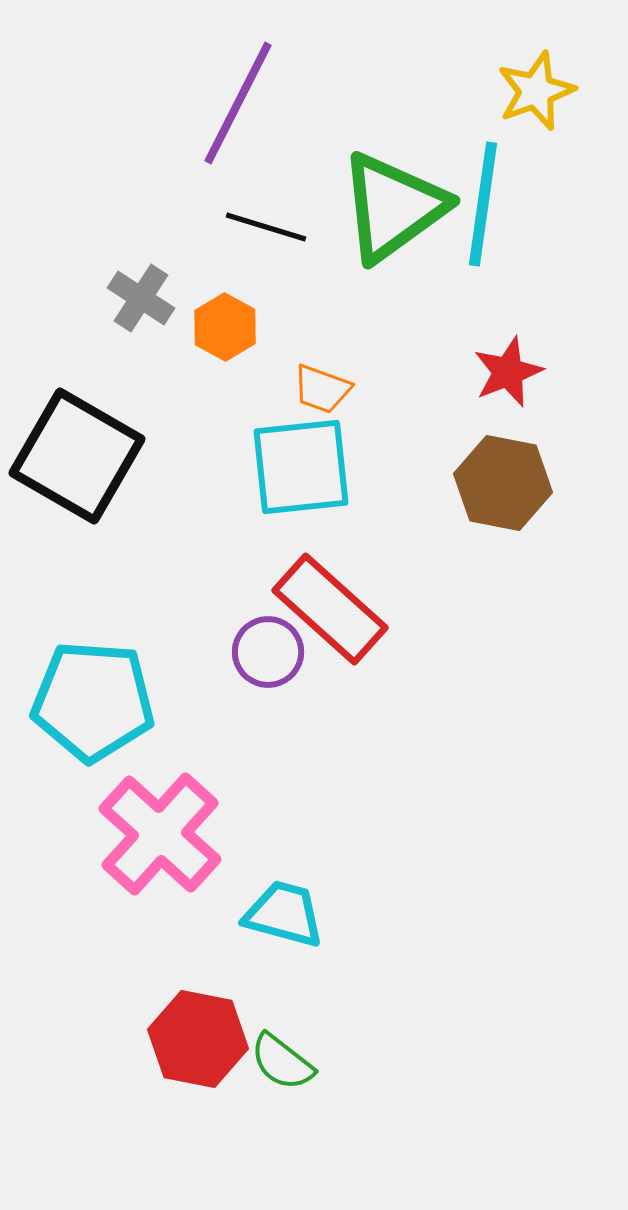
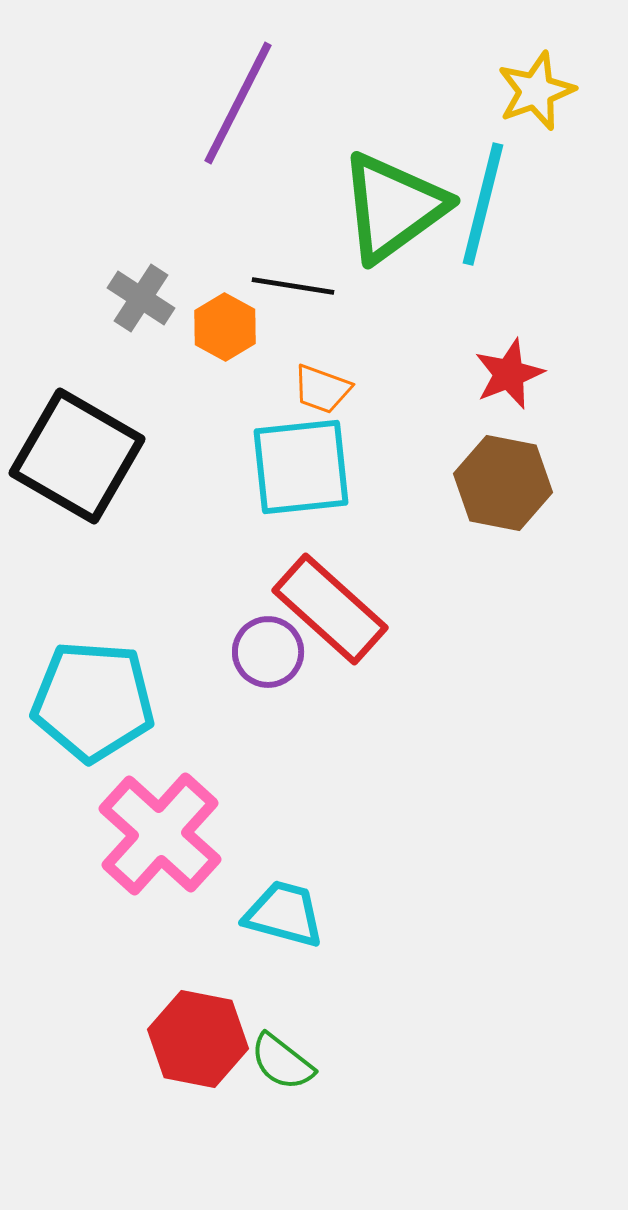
cyan line: rotated 6 degrees clockwise
black line: moved 27 px right, 59 px down; rotated 8 degrees counterclockwise
red star: moved 1 px right, 2 px down
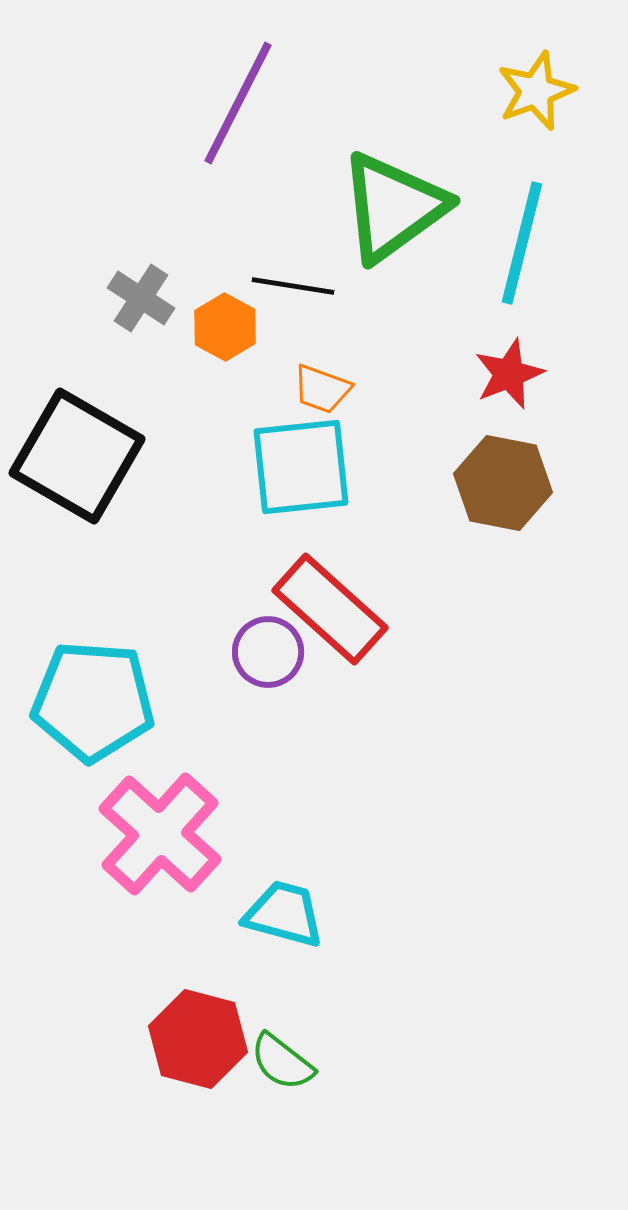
cyan line: moved 39 px right, 39 px down
red hexagon: rotated 4 degrees clockwise
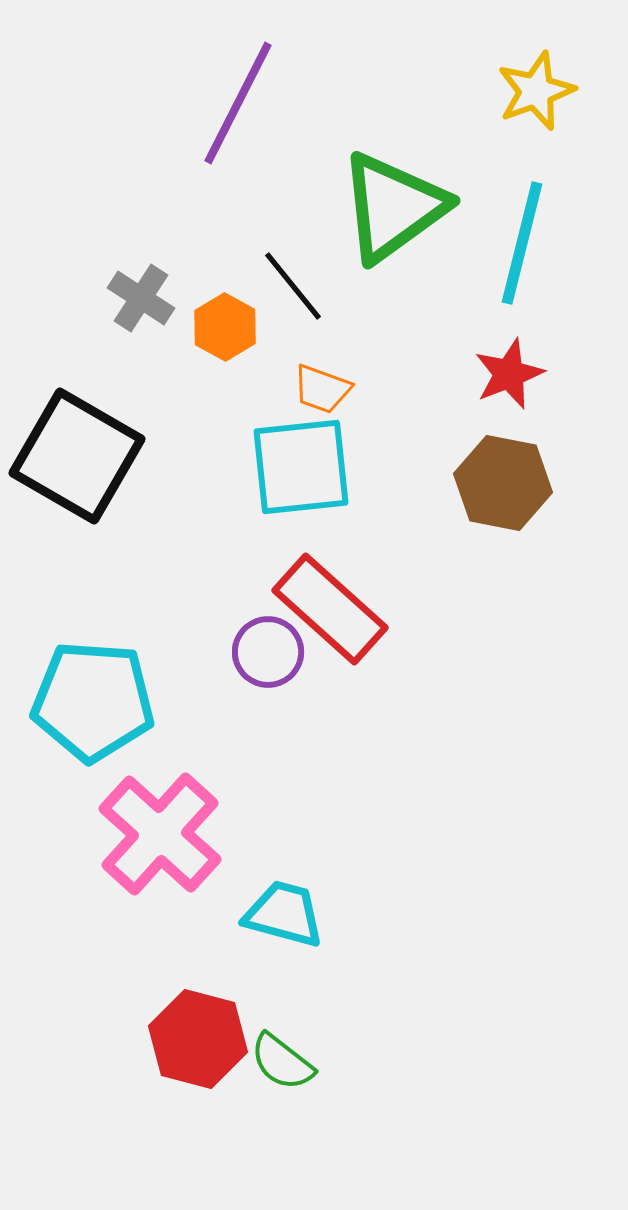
black line: rotated 42 degrees clockwise
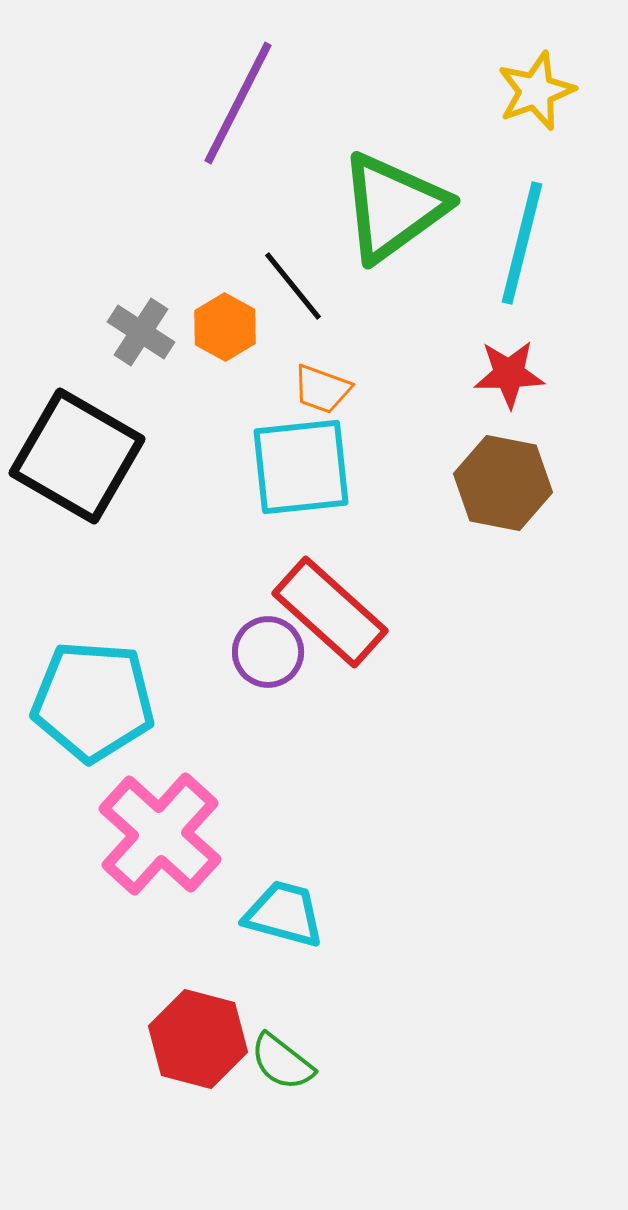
gray cross: moved 34 px down
red star: rotated 20 degrees clockwise
red rectangle: moved 3 px down
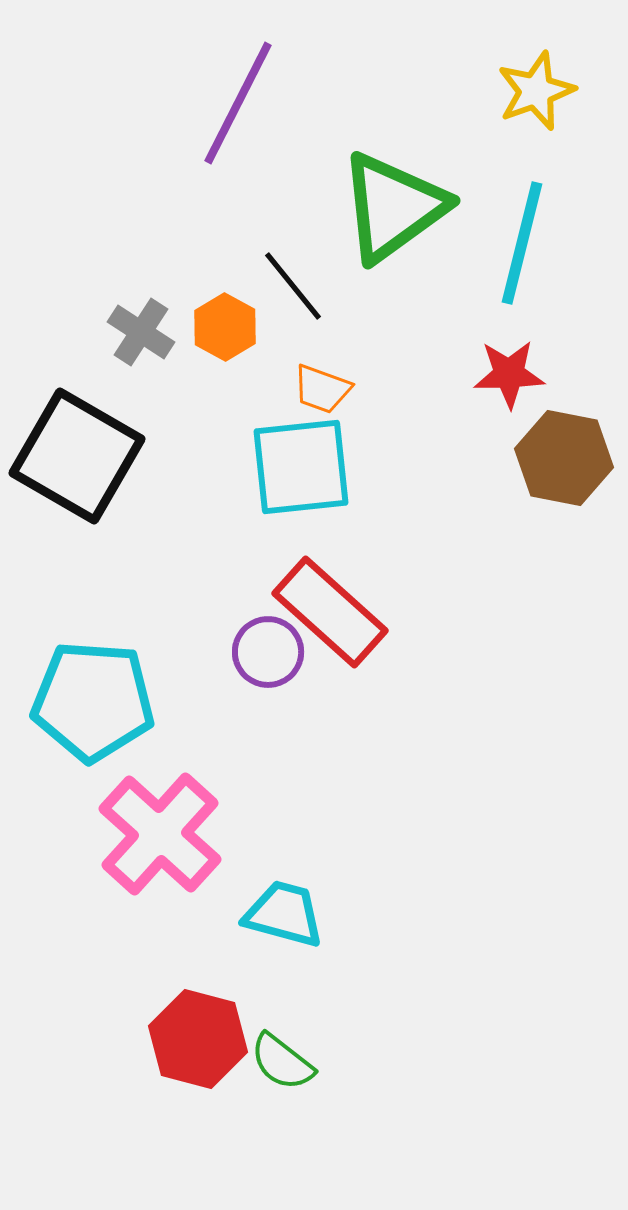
brown hexagon: moved 61 px right, 25 px up
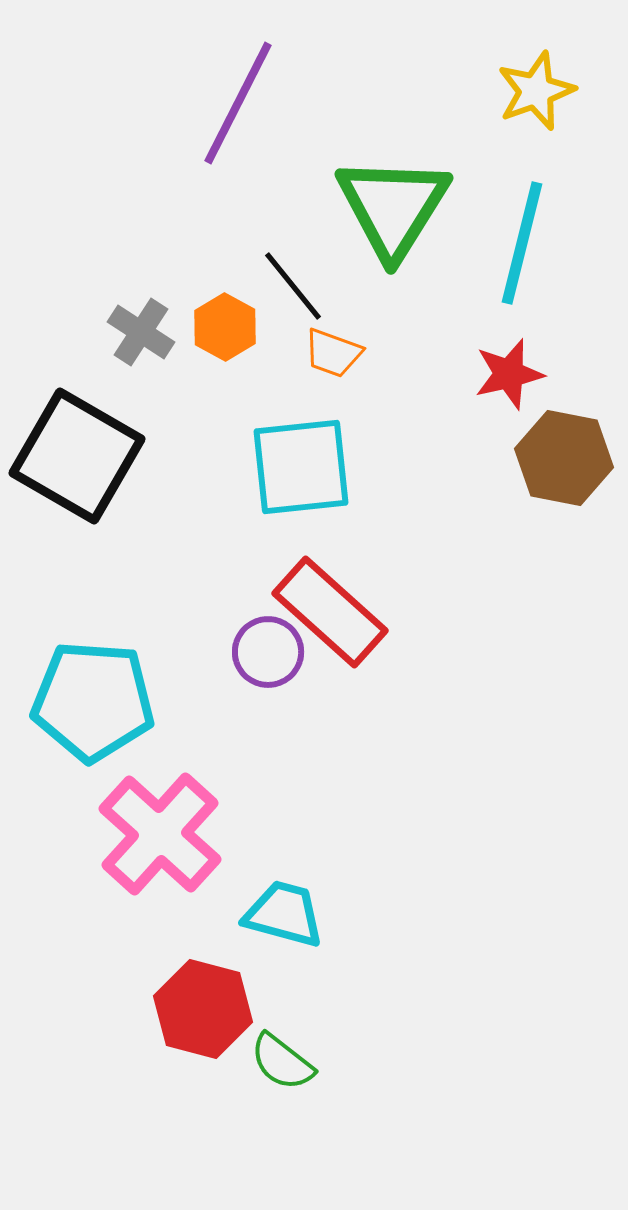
green triangle: rotated 22 degrees counterclockwise
red star: rotated 12 degrees counterclockwise
orange trapezoid: moved 11 px right, 36 px up
red hexagon: moved 5 px right, 30 px up
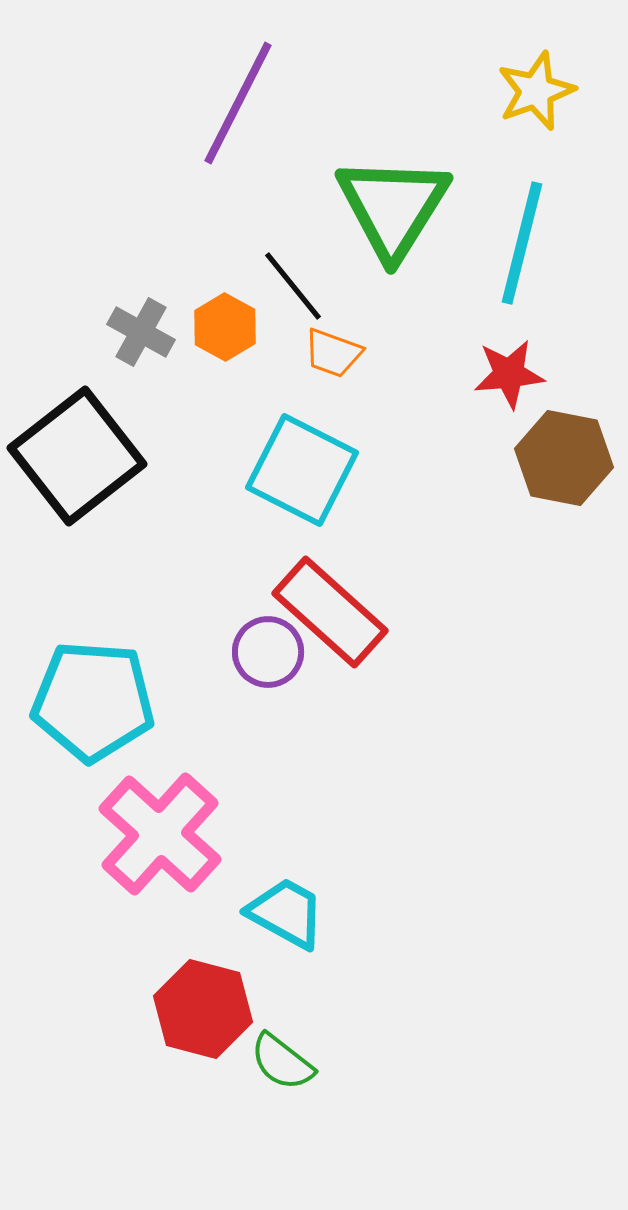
gray cross: rotated 4 degrees counterclockwise
red star: rotated 8 degrees clockwise
black square: rotated 22 degrees clockwise
cyan square: moved 1 px right, 3 px down; rotated 33 degrees clockwise
cyan trapezoid: moved 2 px right, 1 px up; rotated 14 degrees clockwise
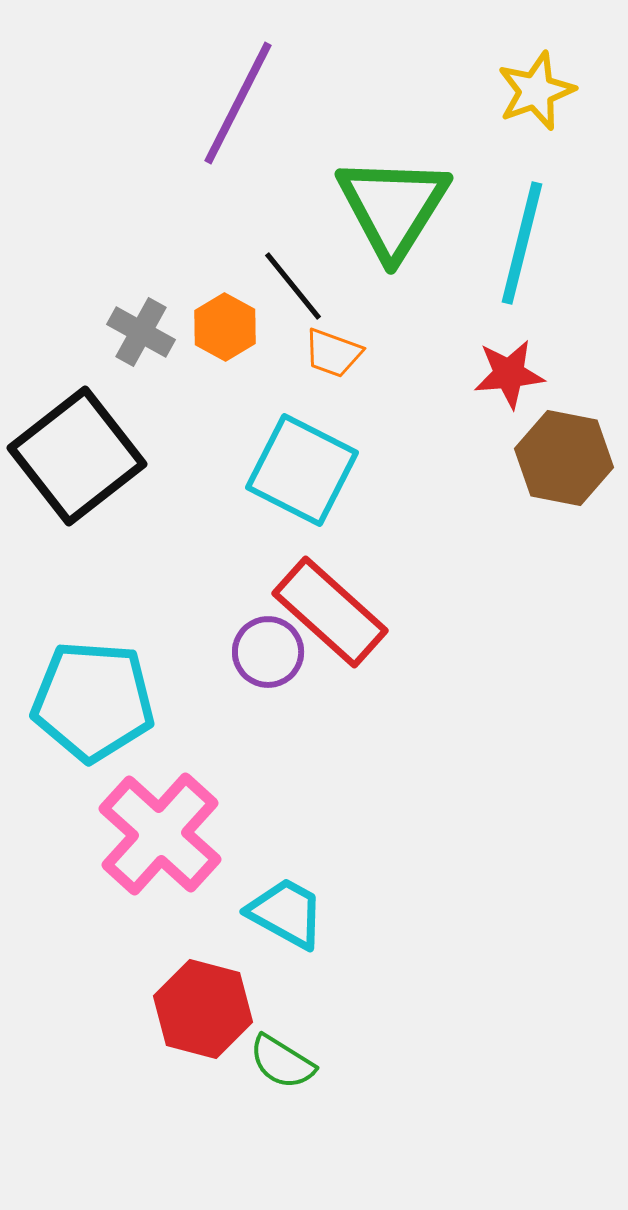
green semicircle: rotated 6 degrees counterclockwise
